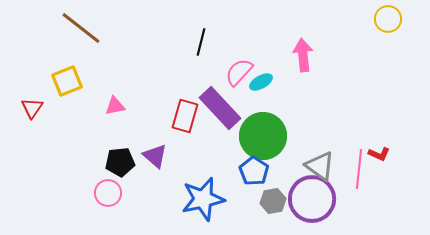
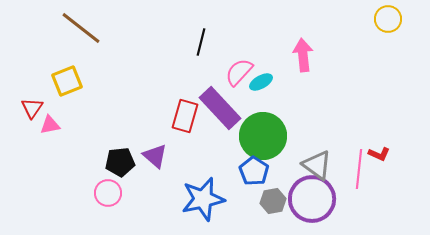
pink triangle: moved 65 px left, 19 px down
gray triangle: moved 3 px left, 1 px up
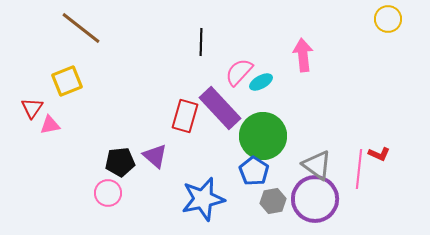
black line: rotated 12 degrees counterclockwise
purple circle: moved 3 px right
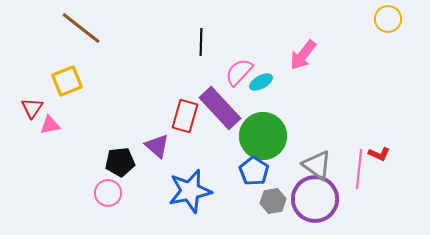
pink arrow: rotated 136 degrees counterclockwise
purple triangle: moved 2 px right, 10 px up
blue star: moved 13 px left, 8 px up
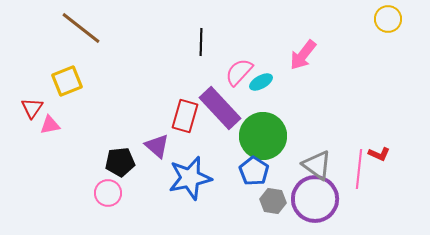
blue star: moved 13 px up
gray hexagon: rotated 20 degrees clockwise
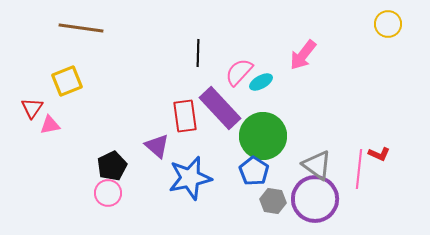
yellow circle: moved 5 px down
brown line: rotated 30 degrees counterclockwise
black line: moved 3 px left, 11 px down
red rectangle: rotated 24 degrees counterclockwise
black pentagon: moved 8 px left, 4 px down; rotated 20 degrees counterclockwise
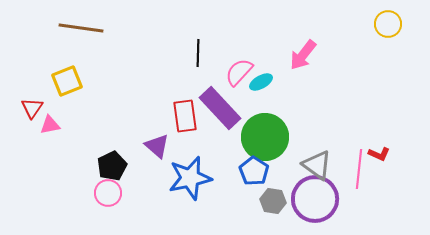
green circle: moved 2 px right, 1 px down
